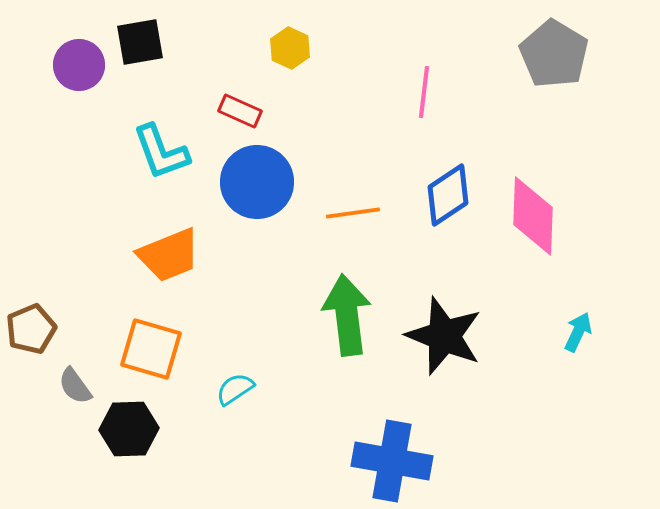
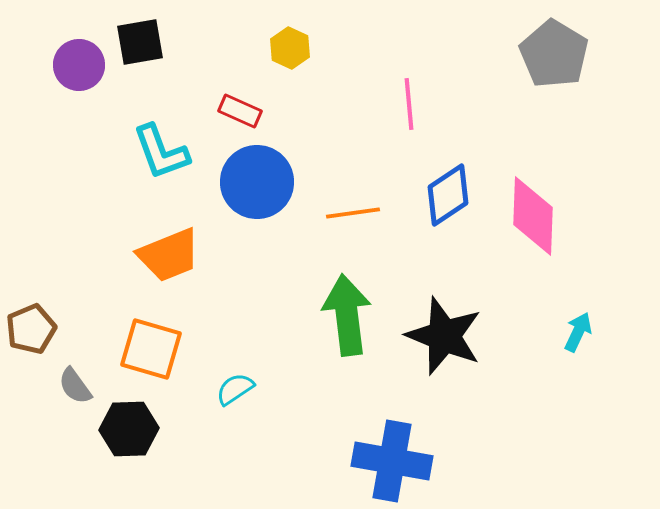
pink line: moved 15 px left, 12 px down; rotated 12 degrees counterclockwise
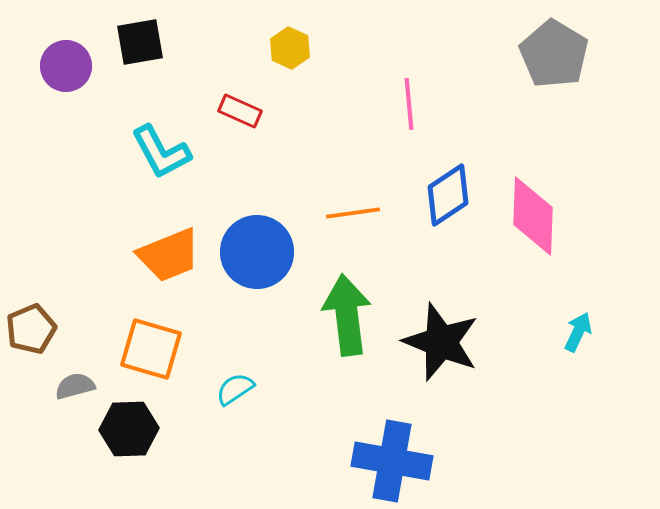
purple circle: moved 13 px left, 1 px down
cyan L-shape: rotated 8 degrees counterclockwise
blue circle: moved 70 px down
black star: moved 3 px left, 6 px down
gray semicircle: rotated 111 degrees clockwise
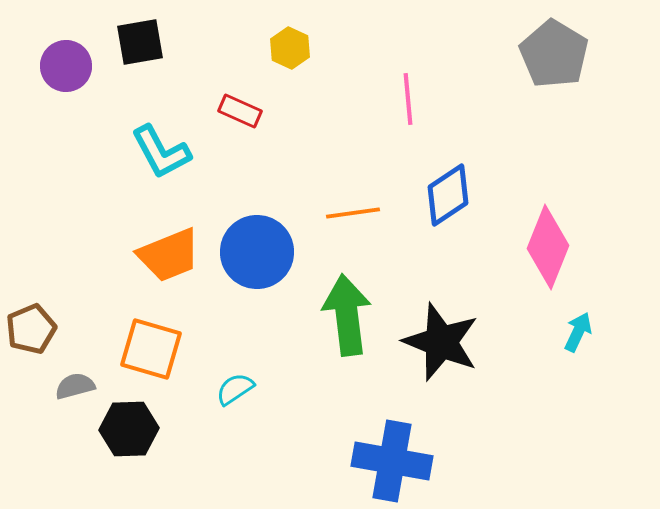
pink line: moved 1 px left, 5 px up
pink diamond: moved 15 px right, 31 px down; rotated 20 degrees clockwise
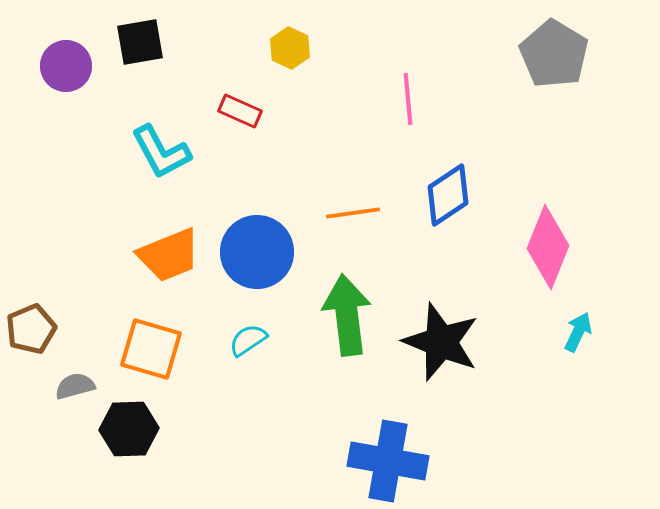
cyan semicircle: moved 13 px right, 49 px up
blue cross: moved 4 px left
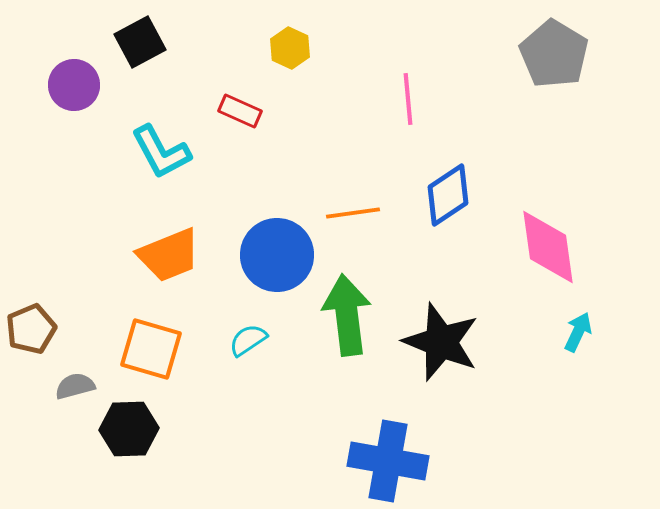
black square: rotated 18 degrees counterclockwise
purple circle: moved 8 px right, 19 px down
pink diamond: rotated 30 degrees counterclockwise
blue circle: moved 20 px right, 3 px down
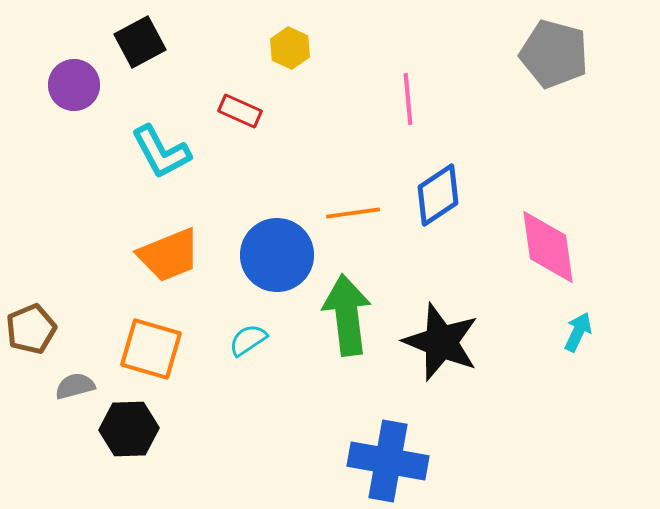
gray pentagon: rotated 16 degrees counterclockwise
blue diamond: moved 10 px left
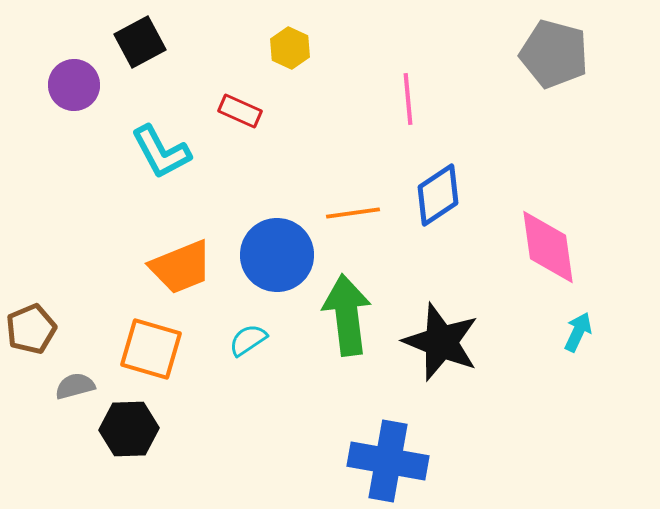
orange trapezoid: moved 12 px right, 12 px down
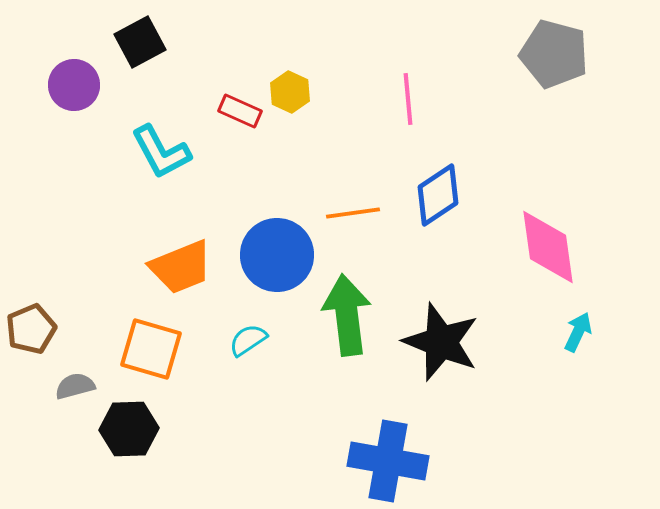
yellow hexagon: moved 44 px down
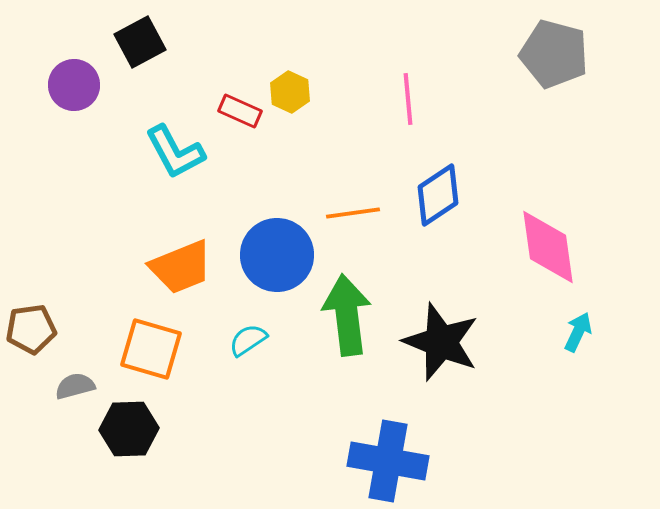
cyan L-shape: moved 14 px right
brown pentagon: rotated 15 degrees clockwise
